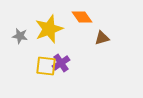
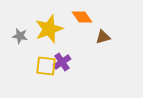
brown triangle: moved 1 px right, 1 px up
purple cross: moved 1 px right, 1 px up
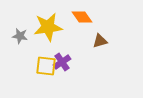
yellow star: moved 1 px left, 2 px up; rotated 12 degrees clockwise
brown triangle: moved 3 px left, 4 px down
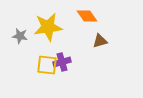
orange diamond: moved 5 px right, 1 px up
purple cross: rotated 18 degrees clockwise
yellow square: moved 1 px right, 1 px up
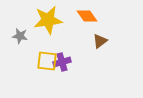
yellow star: moved 7 px up
brown triangle: rotated 21 degrees counterclockwise
yellow square: moved 4 px up
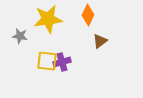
orange diamond: moved 1 px right, 1 px up; rotated 60 degrees clockwise
yellow star: moved 1 px up
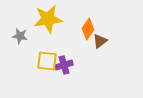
orange diamond: moved 14 px down; rotated 10 degrees clockwise
purple cross: moved 2 px right, 3 px down
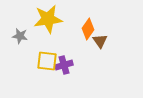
brown triangle: rotated 28 degrees counterclockwise
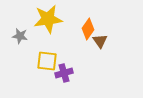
purple cross: moved 8 px down
